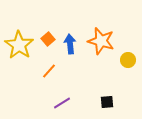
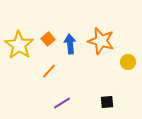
yellow circle: moved 2 px down
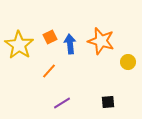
orange square: moved 2 px right, 2 px up; rotated 16 degrees clockwise
black square: moved 1 px right
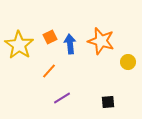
purple line: moved 5 px up
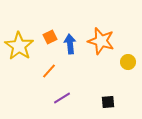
yellow star: moved 1 px down
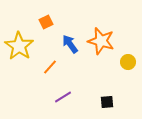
orange square: moved 4 px left, 15 px up
blue arrow: rotated 30 degrees counterclockwise
orange line: moved 1 px right, 4 px up
purple line: moved 1 px right, 1 px up
black square: moved 1 px left
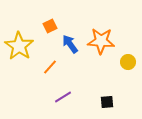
orange square: moved 4 px right, 4 px down
orange star: rotated 12 degrees counterclockwise
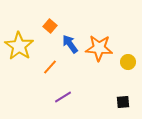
orange square: rotated 24 degrees counterclockwise
orange star: moved 2 px left, 7 px down
black square: moved 16 px right
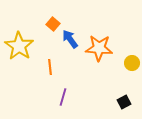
orange square: moved 3 px right, 2 px up
blue arrow: moved 5 px up
yellow circle: moved 4 px right, 1 px down
orange line: rotated 49 degrees counterclockwise
purple line: rotated 42 degrees counterclockwise
black square: moved 1 px right; rotated 24 degrees counterclockwise
